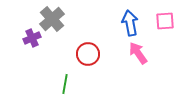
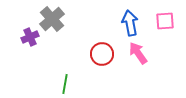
purple cross: moved 2 px left, 1 px up
red circle: moved 14 px right
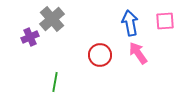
red circle: moved 2 px left, 1 px down
green line: moved 10 px left, 2 px up
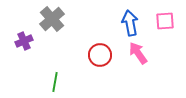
purple cross: moved 6 px left, 4 px down
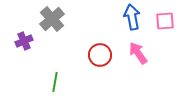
blue arrow: moved 2 px right, 6 px up
